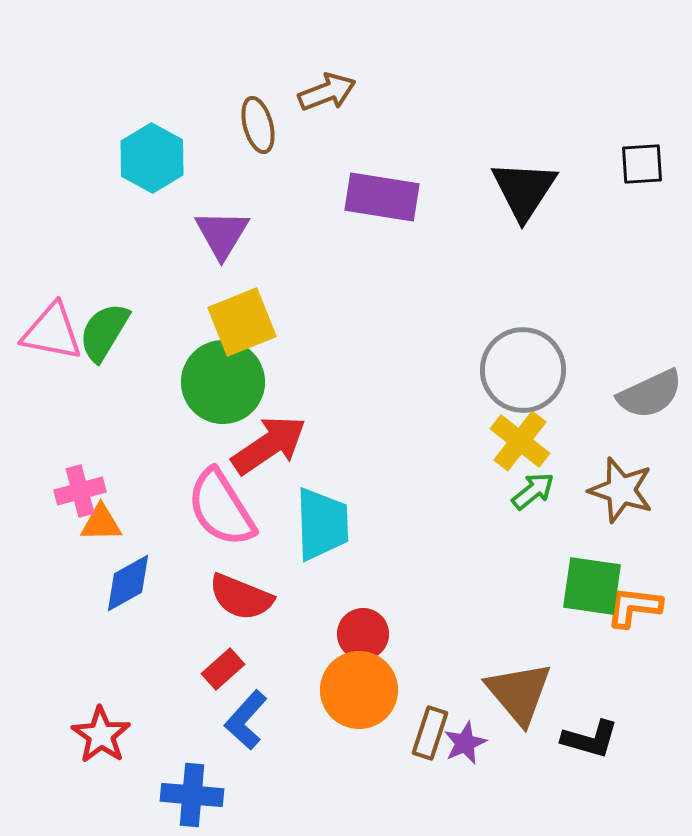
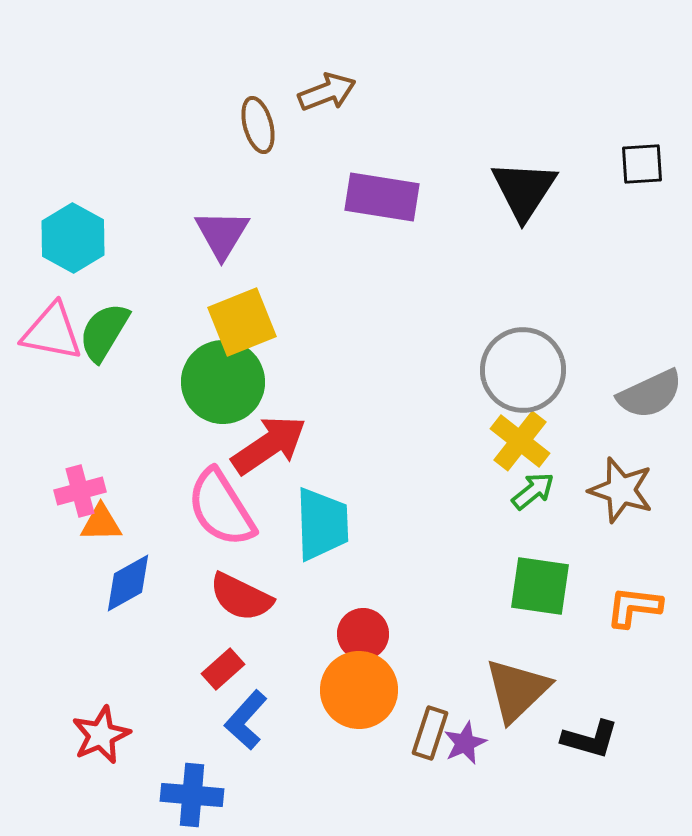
cyan hexagon: moved 79 px left, 80 px down
green square: moved 52 px left
red semicircle: rotated 4 degrees clockwise
brown triangle: moved 2 px left, 3 px up; rotated 26 degrees clockwise
red star: rotated 14 degrees clockwise
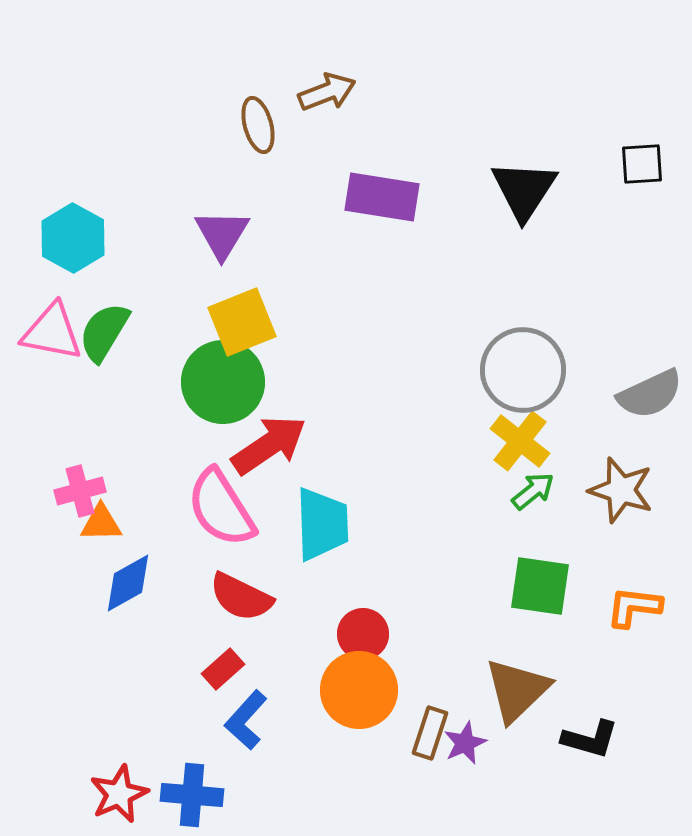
red star: moved 18 px right, 59 px down
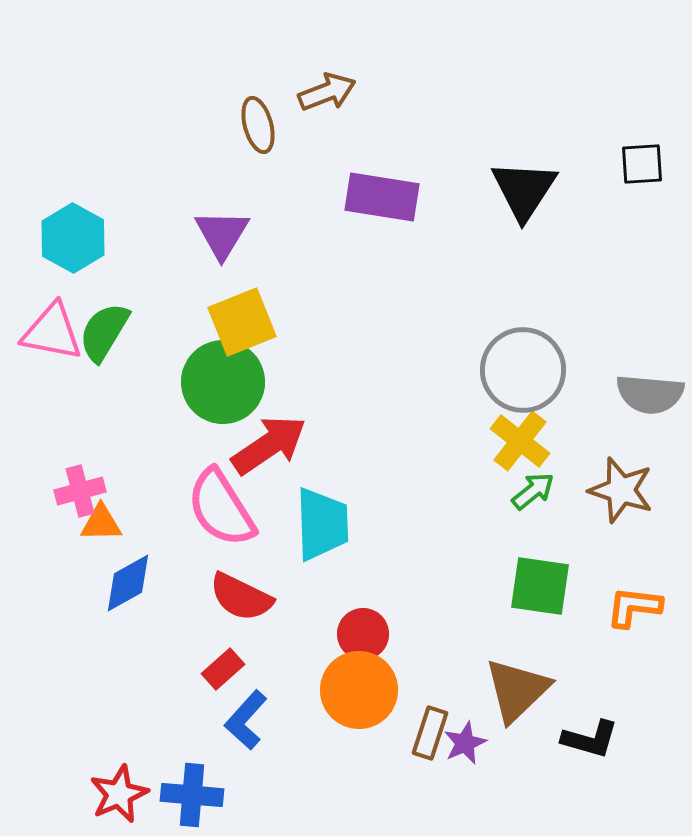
gray semicircle: rotated 30 degrees clockwise
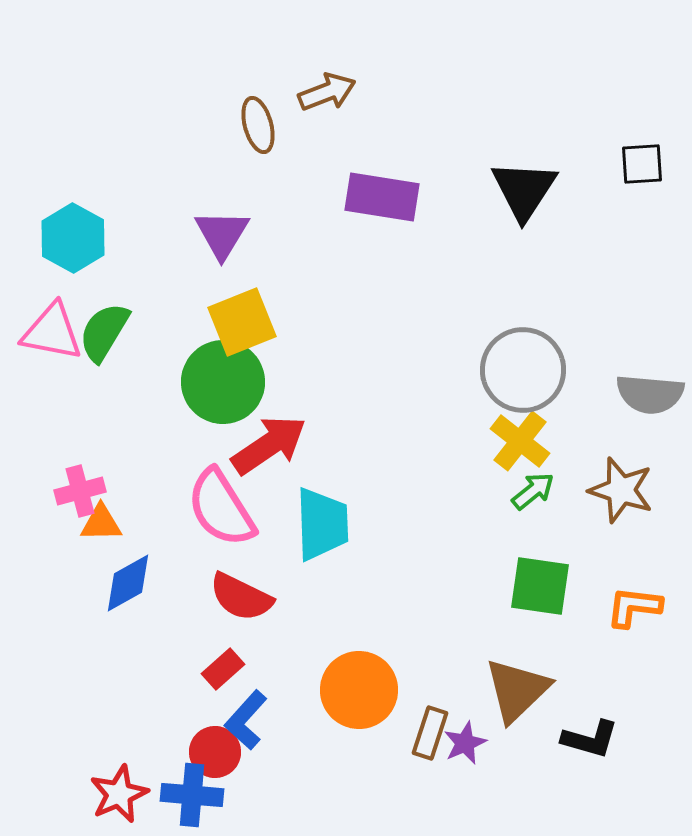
red circle: moved 148 px left, 118 px down
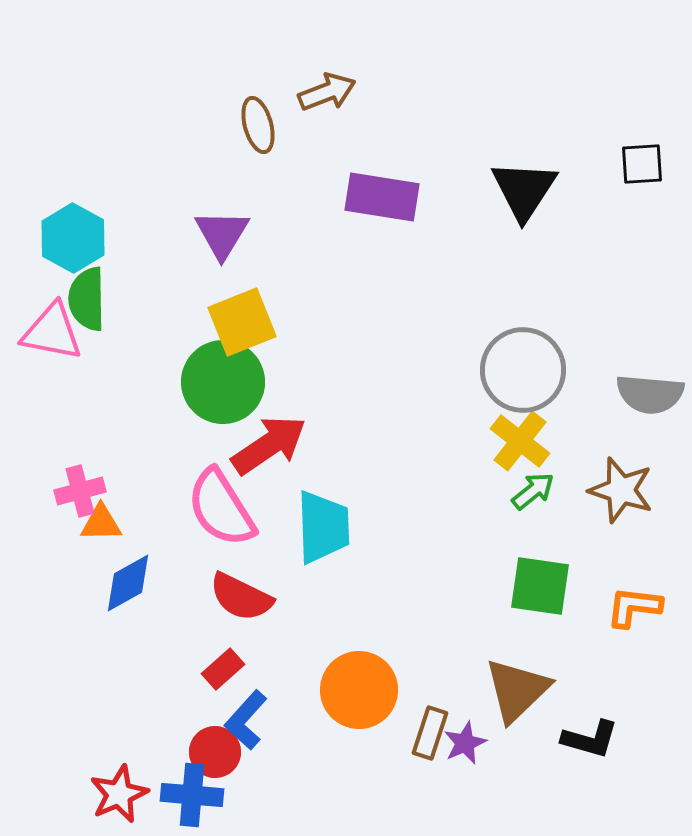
green semicircle: moved 17 px left, 33 px up; rotated 32 degrees counterclockwise
cyan trapezoid: moved 1 px right, 3 px down
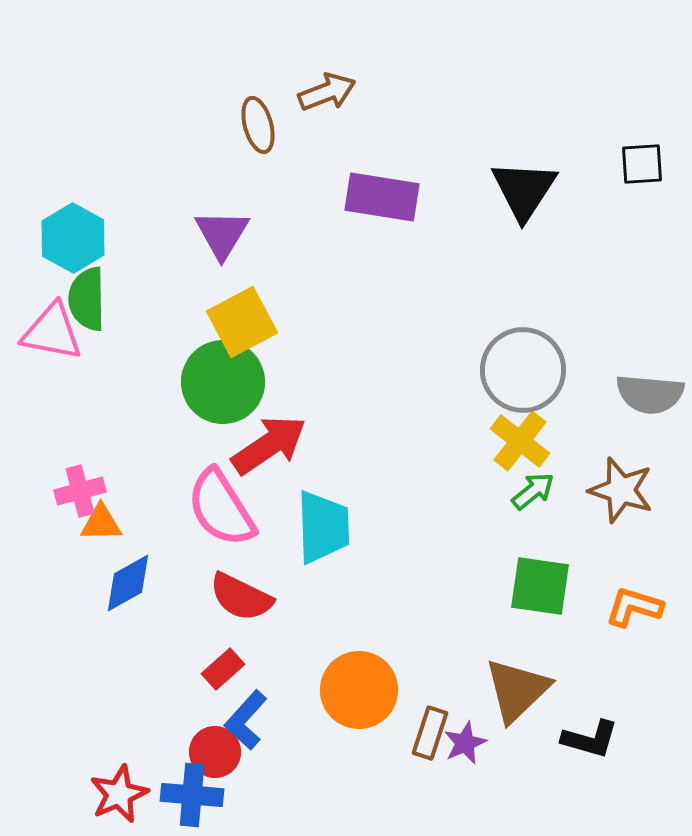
yellow square: rotated 6 degrees counterclockwise
orange L-shape: rotated 10 degrees clockwise
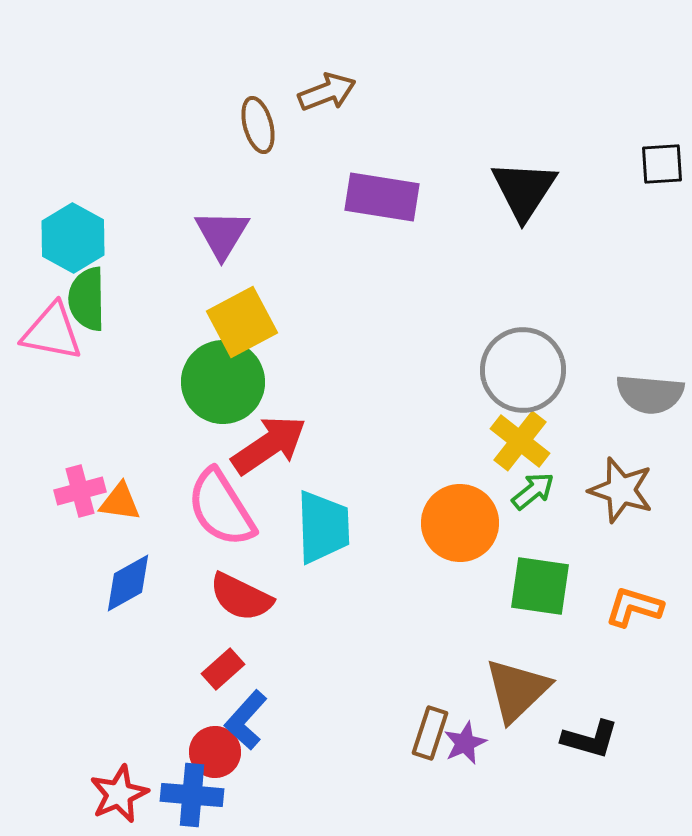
black square: moved 20 px right
orange triangle: moved 19 px right, 21 px up; rotated 9 degrees clockwise
orange circle: moved 101 px right, 167 px up
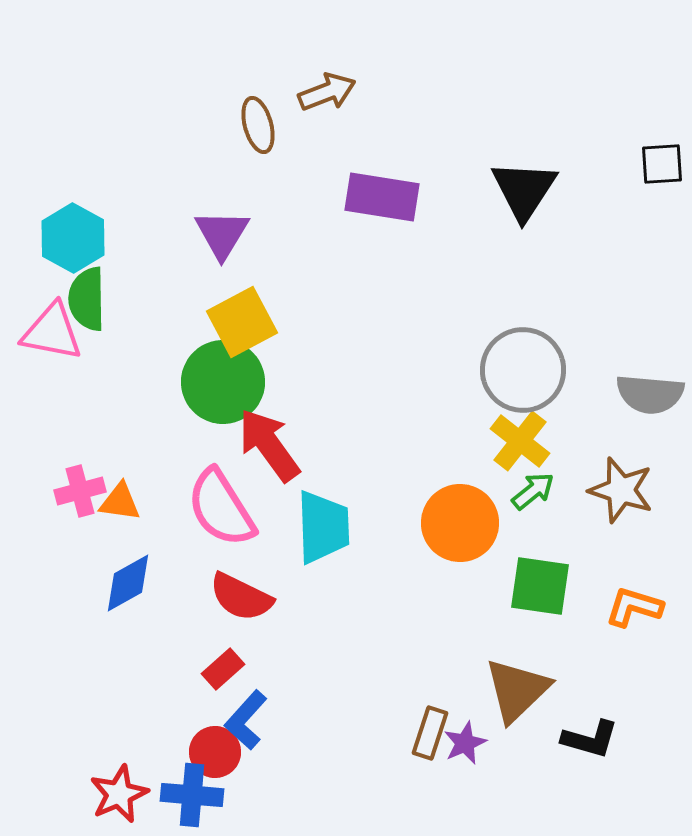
red arrow: rotated 92 degrees counterclockwise
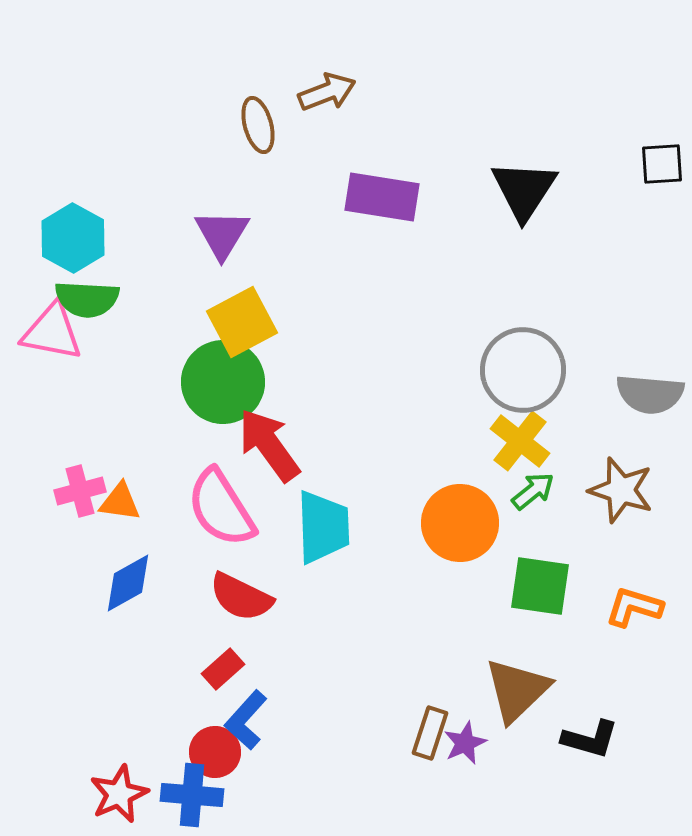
green semicircle: rotated 86 degrees counterclockwise
